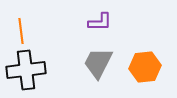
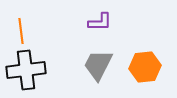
gray trapezoid: moved 2 px down
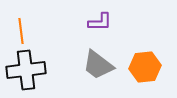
gray trapezoid: rotated 80 degrees counterclockwise
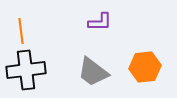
gray trapezoid: moved 5 px left, 7 px down
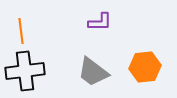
black cross: moved 1 px left, 1 px down
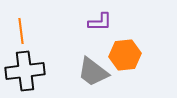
orange hexagon: moved 20 px left, 12 px up
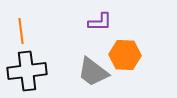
orange hexagon: rotated 8 degrees clockwise
black cross: moved 2 px right
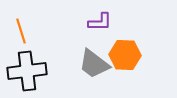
orange line: rotated 10 degrees counterclockwise
gray trapezoid: moved 1 px right, 8 px up
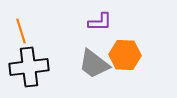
black cross: moved 2 px right, 4 px up
